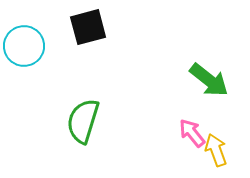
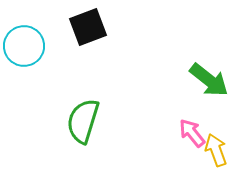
black square: rotated 6 degrees counterclockwise
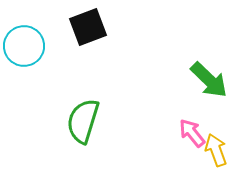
green arrow: rotated 6 degrees clockwise
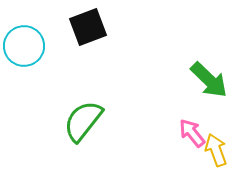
green semicircle: rotated 21 degrees clockwise
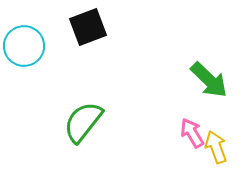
green semicircle: moved 1 px down
pink arrow: rotated 8 degrees clockwise
yellow arrow: moved 3 px up
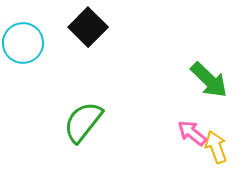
black square: rotated 24 degrees counterclockwise
cyan circle: moved 1 px left, 3 px up
pink arrow: rotated 20 degrees counterclockwise
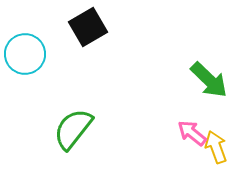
black square: rotated 15 degrees clockwise
cyan circle: moved 2 px right, 11 px down
green semicircle: moved 10 px left, 7 px down
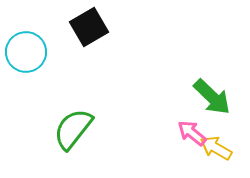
black square: moved 1 px right
cyan circle: moved 1 px right, 2 px up
green arrow: moved 3 px right, 17 px down
yellow arrow: moved 1 px down; rotated 40 degrees counterclockwise
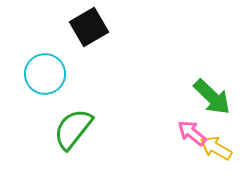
cyan circle: moved 19 px right, 22 px down
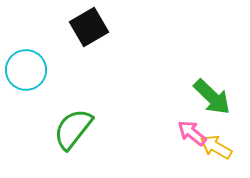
cyan circle: moved 19 px left, 4 px up
yellow arrow: moved 1 px up
